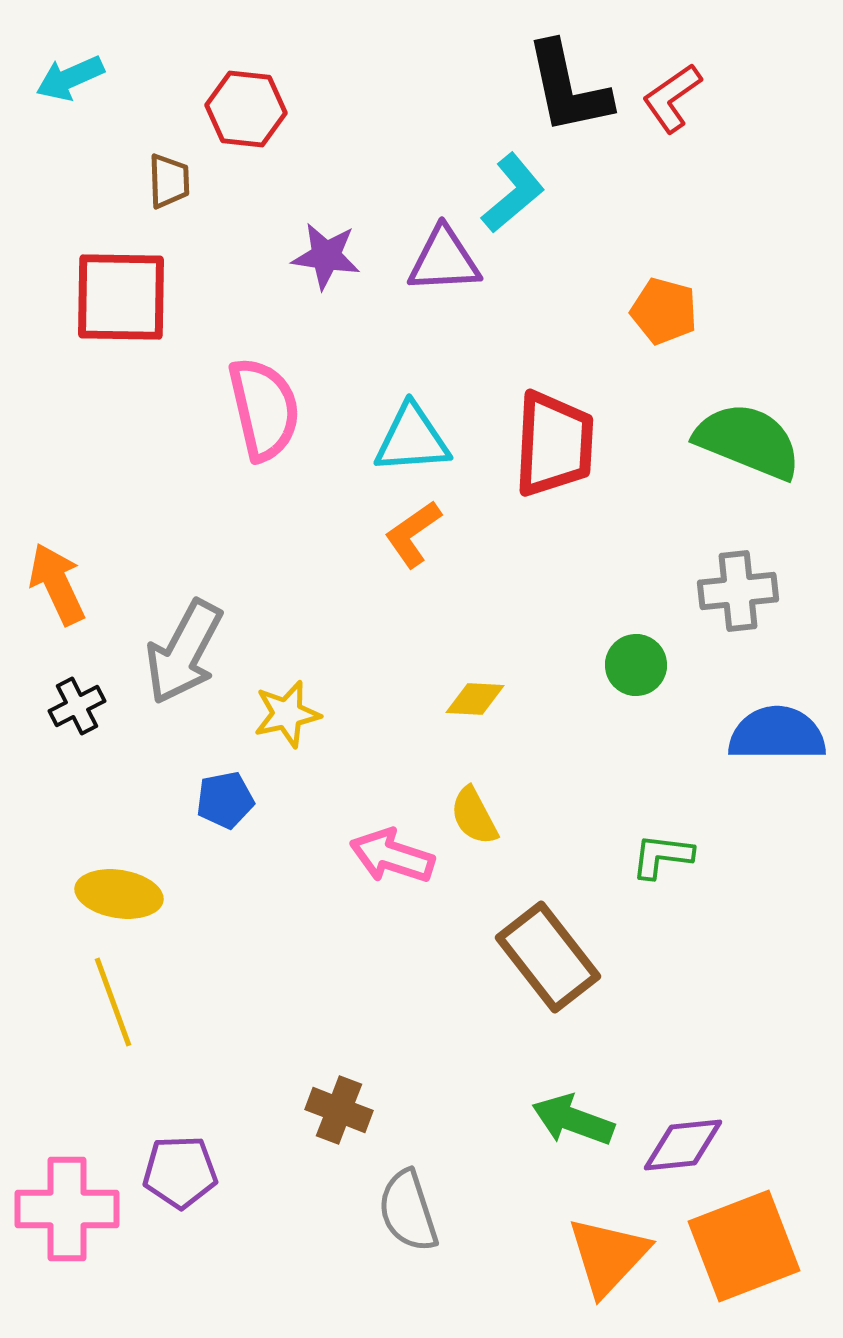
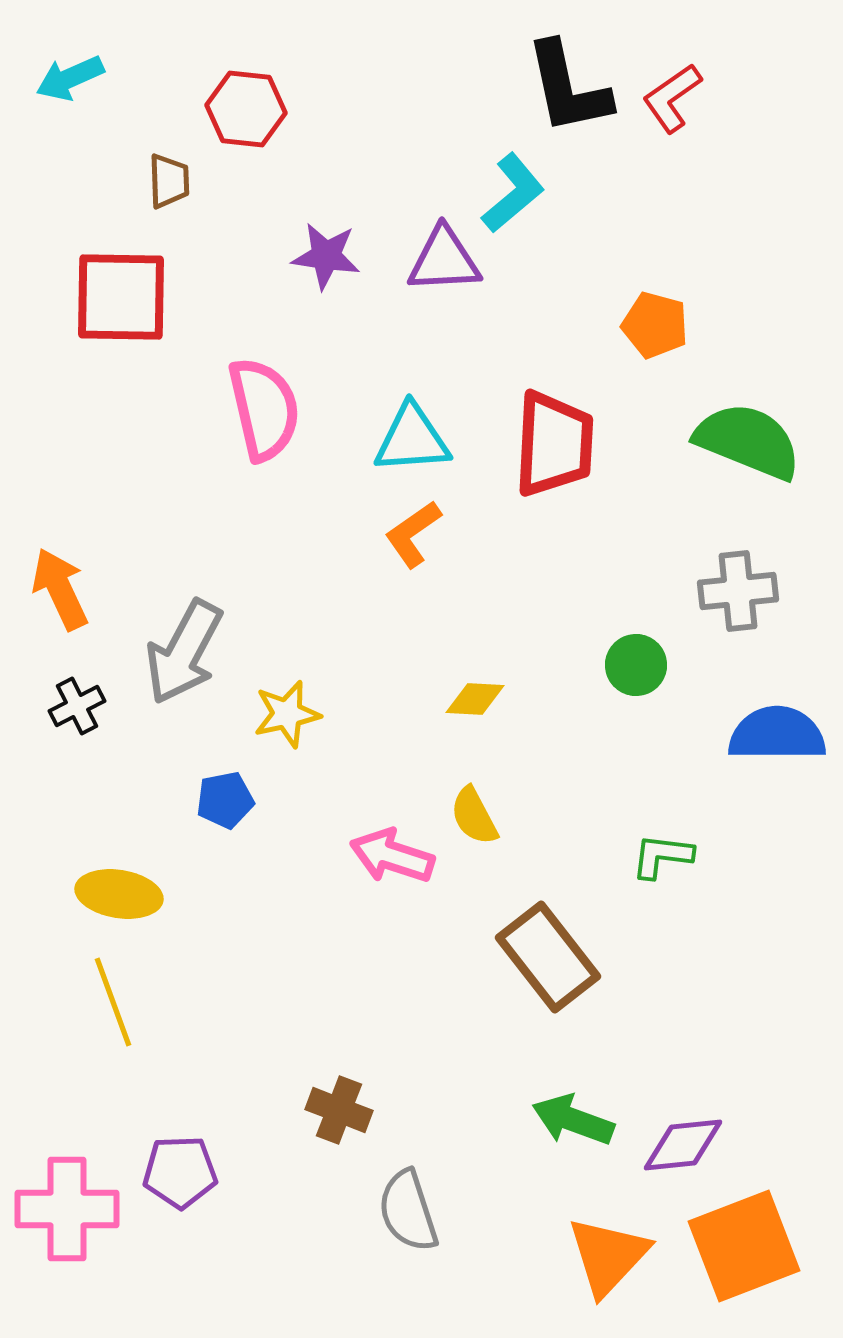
orange pentagon: moved 9 px left, 14 px down
orange arrow: moved 3 px right, 5 px down
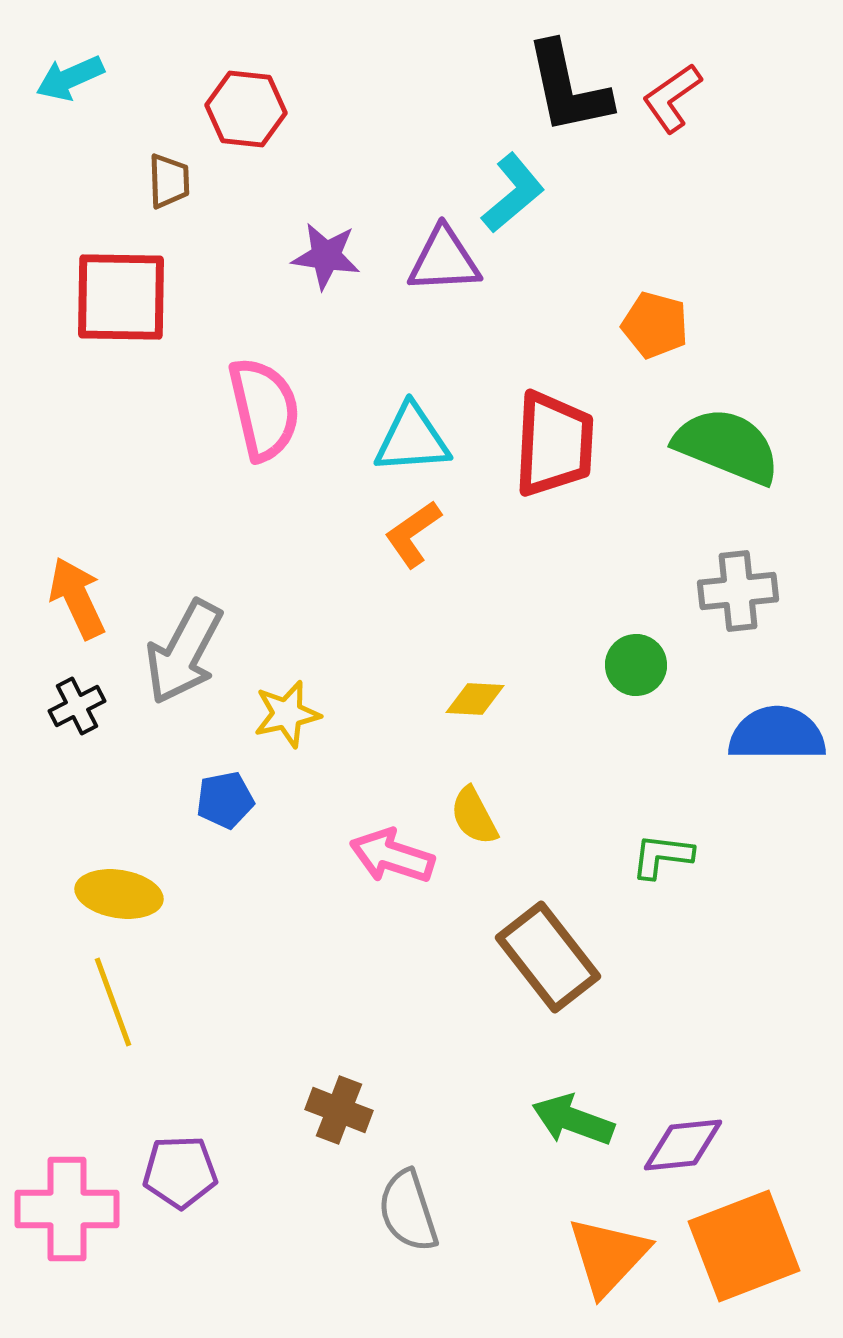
green semicircle: moved 21 px left, 5 px down
orange arrow: moved 17 px right, 9 px down
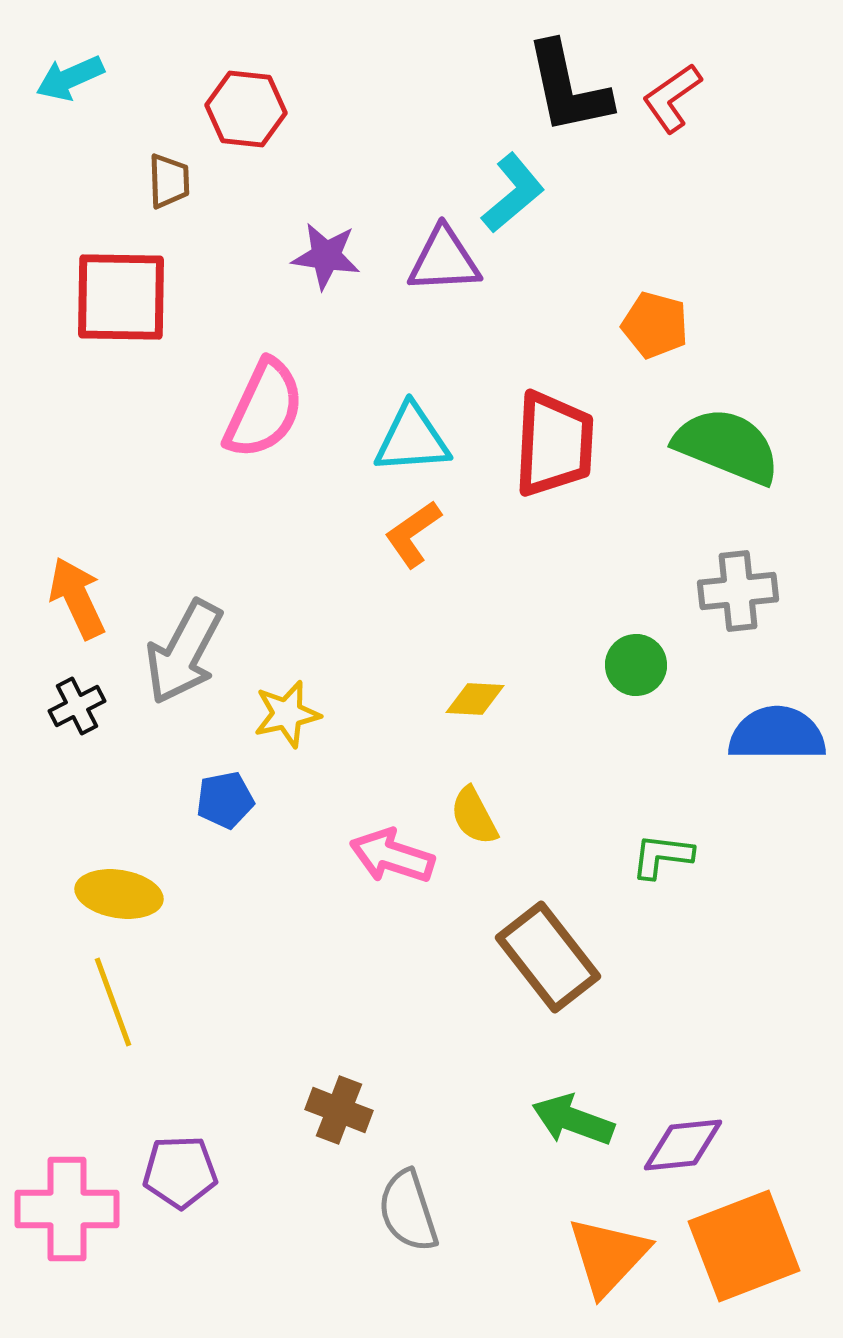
pink semicircle: rotated 38 degrees clockwise
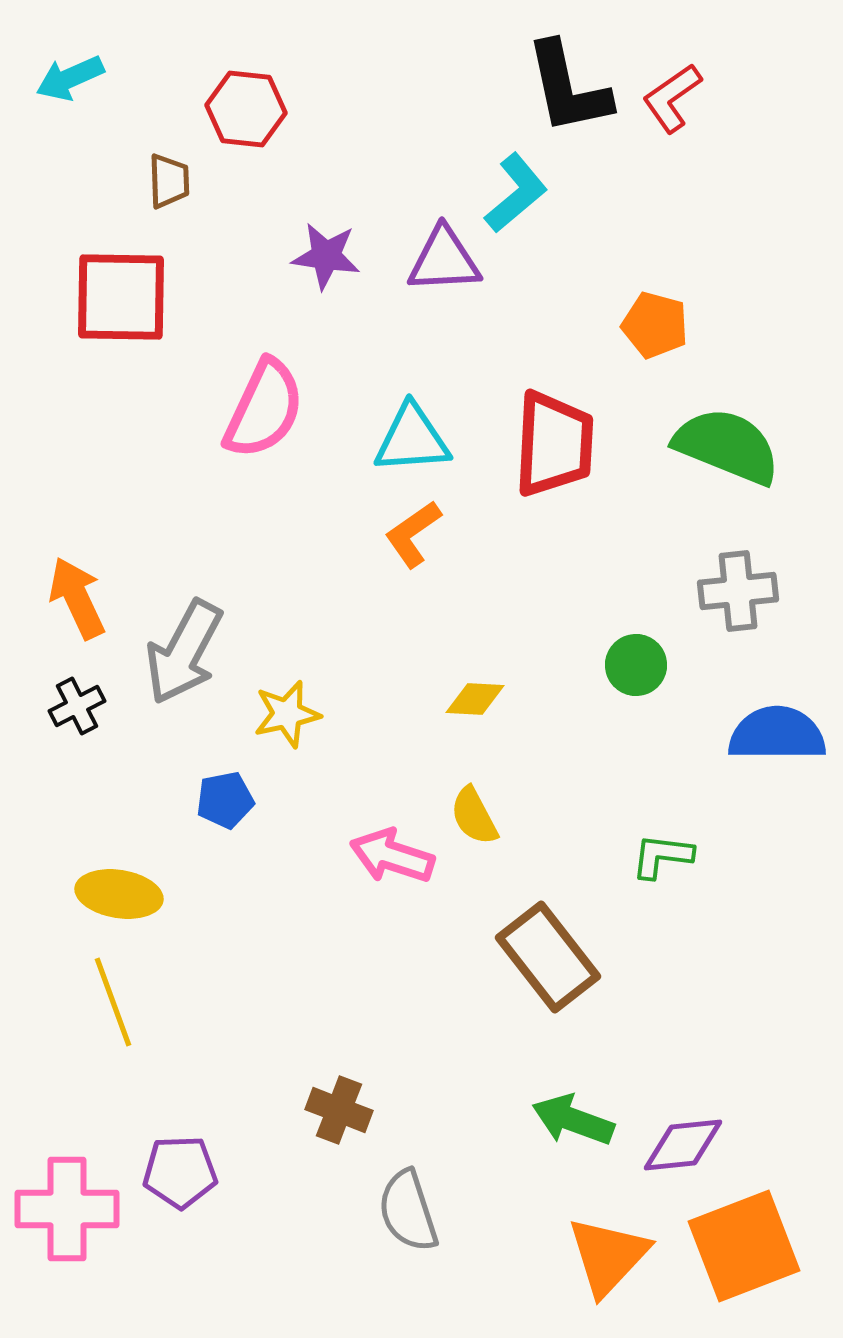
cyan L-shape: moved 3 px right
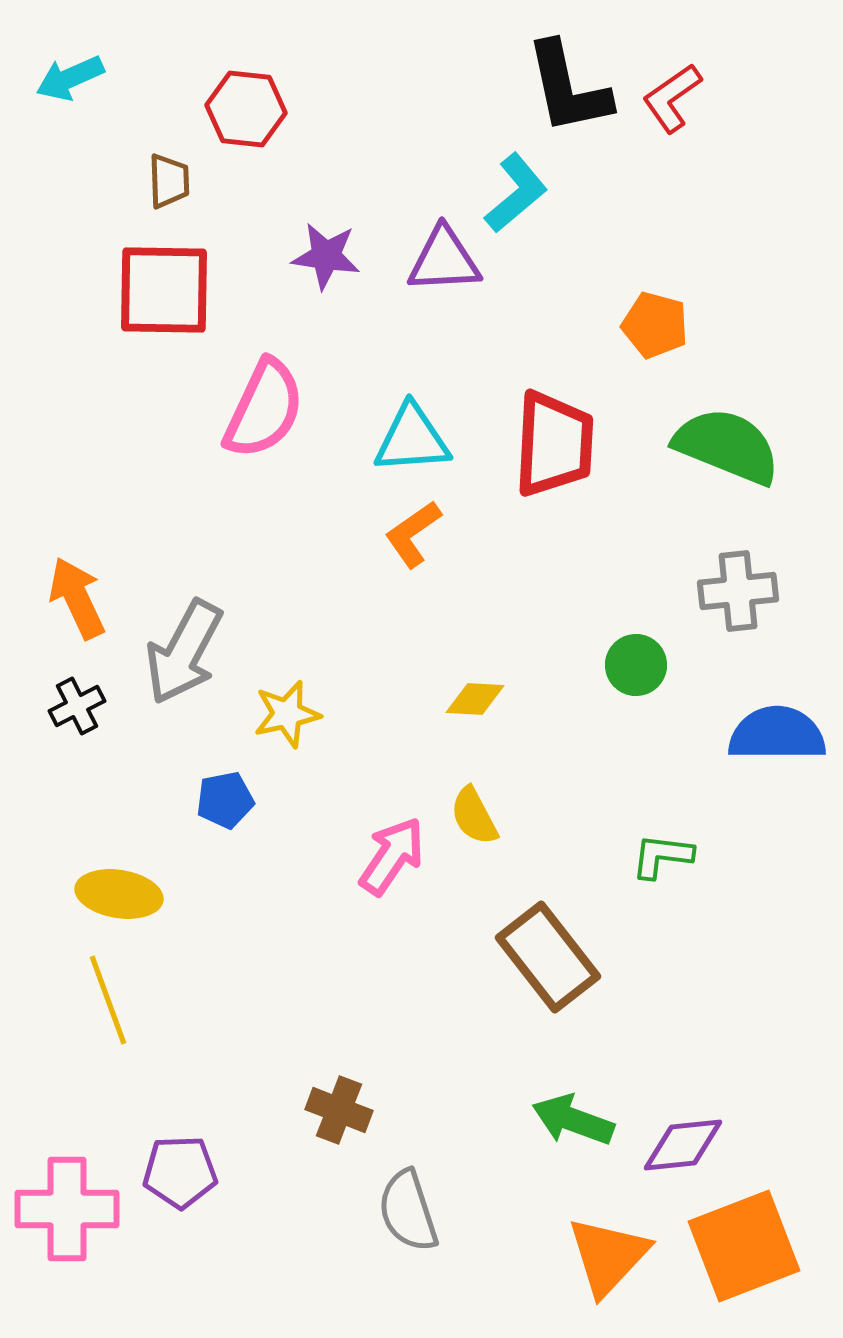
red square: moved 43 px right, 7 px up
pink arrow: rotated 106 degrees clockwise
yellow line: moved 5 px left, 2 px up
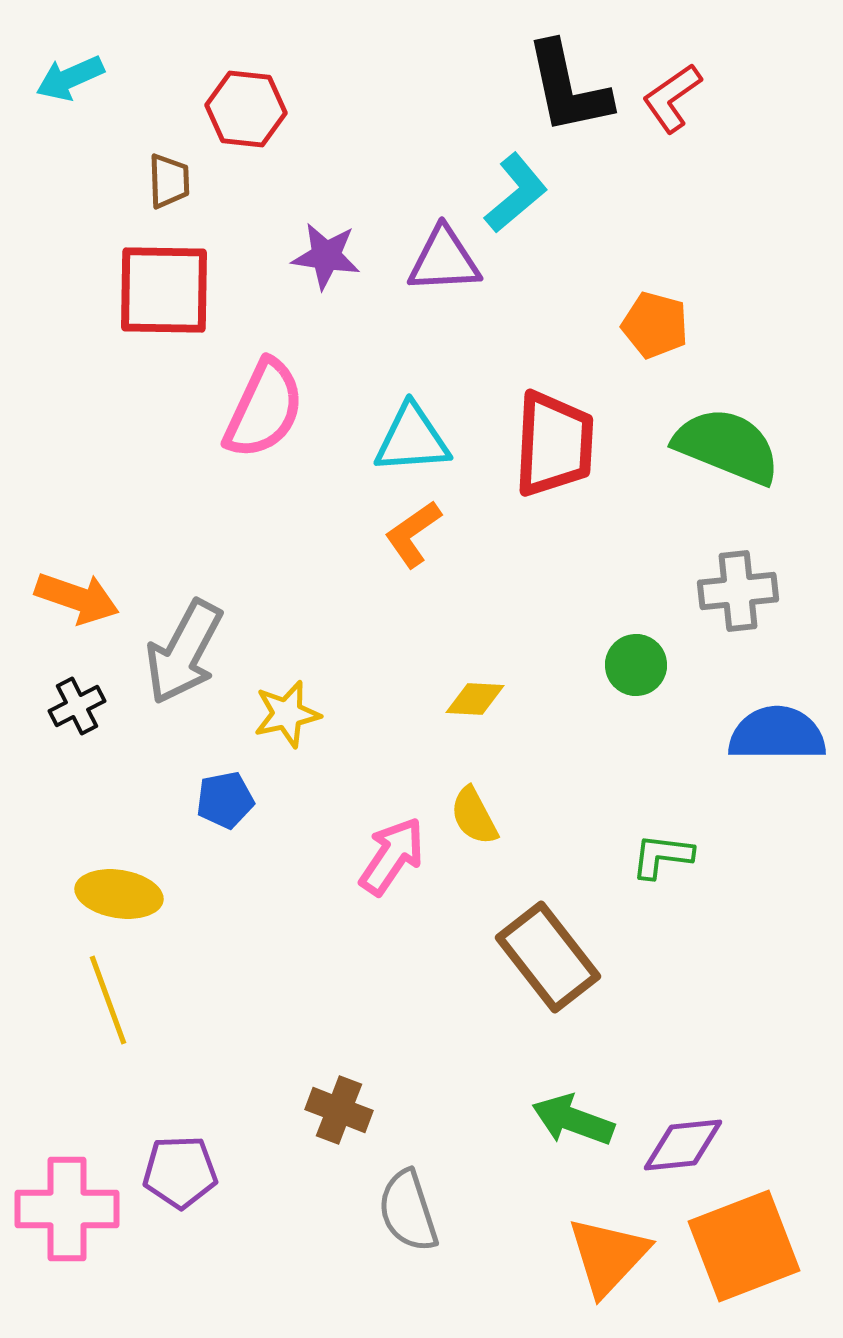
orange arrow: rotated 134 degrees clockwise
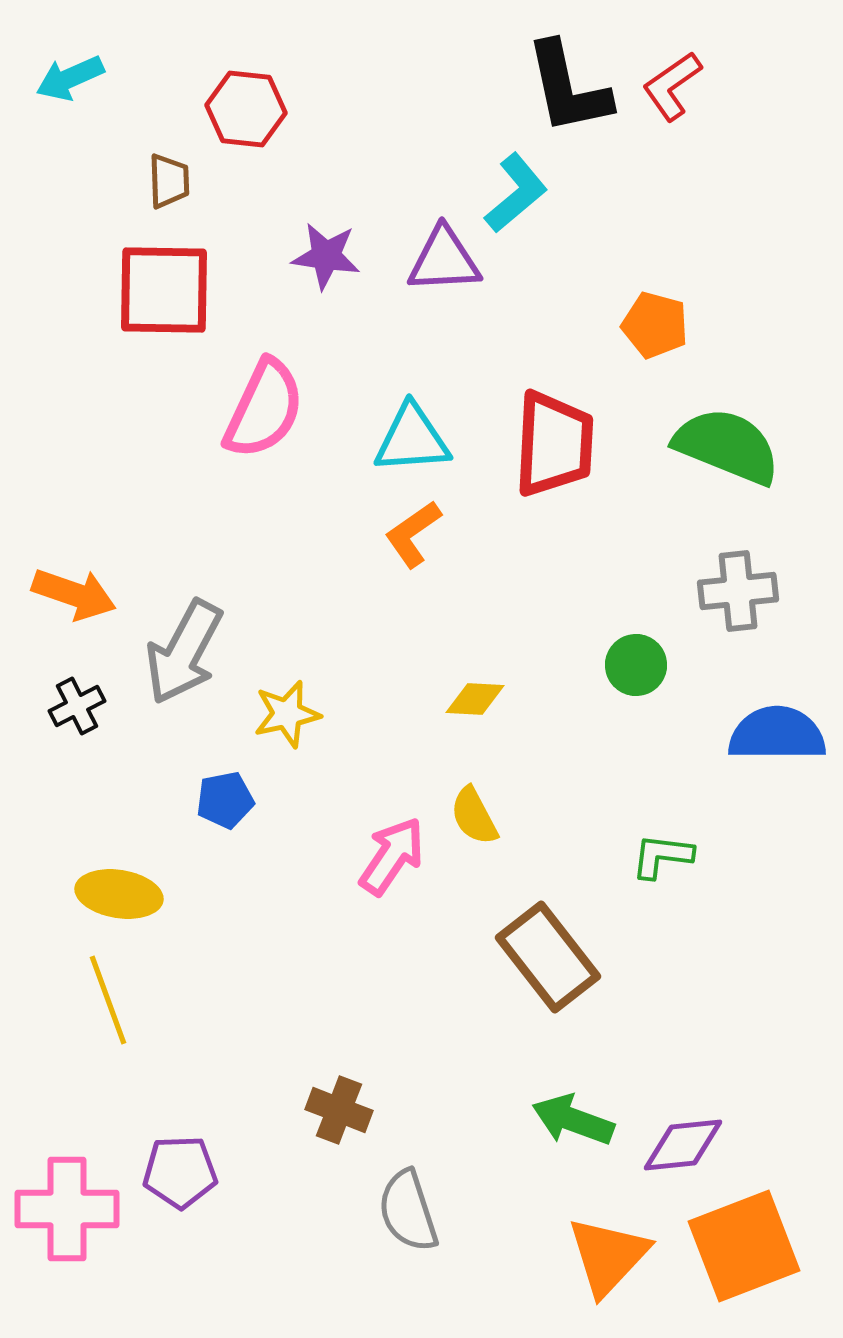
red L-shape: moved 12 px up
orange arrow: moved 3 px left, 4 px up
